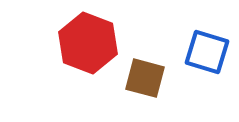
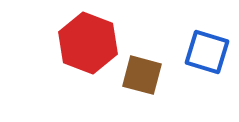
brown square: moved 3 px left, 3 px up
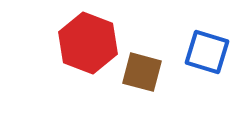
brown square: moved 3 px up
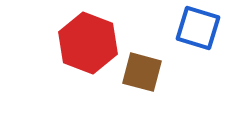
blue square: moved 9 px left, 24 px up
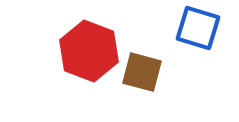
red hexagon: moved 1 px right, 8 px down
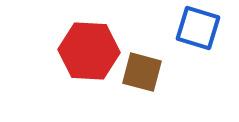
red hexagon: rotated 18 degrees counterclockwise
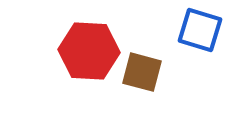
blue square: moved 2 px right, 2 px down
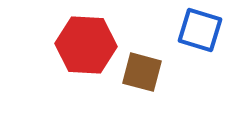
red hexagon: moved 3 px left, 6 px up
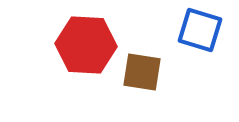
brown square: rotated 6 degrees counterclockwise
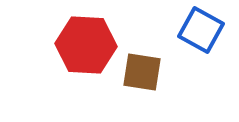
blue square: moved 1 px right; rotated 12 degrees clockwise
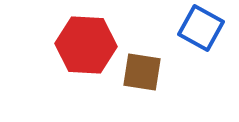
blue square: moved 2 px up
